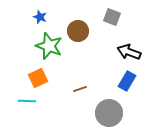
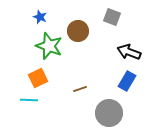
cyan line: moved 2 px right, 1 px up
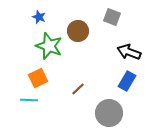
blue star: moved 1 px left
brown line: moved 2 px left; rotated 24 degrees counterclockwise
